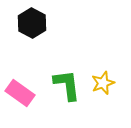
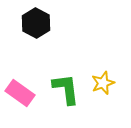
black hexagon: moved 4 px right
green L-shape: moved 1 px left, 4 px down
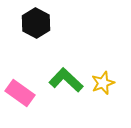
green L-shape: moved 9 px up; rotated 40 degrees counterclockwise
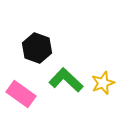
black hexagon: moved 1 px right, 25 px down; rotated 8 degrees counterclockwise
pink rectangle: moved 1 px right, 1 px down
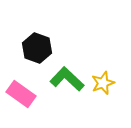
green L-shape: moved 1 px right, 1 px up
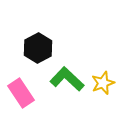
black hexagon: moved 1 px right; rotated 12 degrees clockwise
pink rectangle: moved 1 px up; rotated 20 degrees clockwise
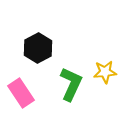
green L-shape: moved 4 px right, 5 px down; rotated 72 degrees clockwise
yellow star: moved 2 px right, 11 px up; rotated 15 degrees clockwise
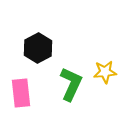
pink rectangle: rotated 28 degrees clockwise
